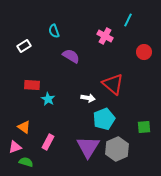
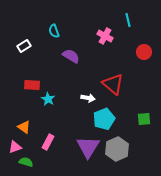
cyan line: rotated 40 degrees counterclockwise
green square: moved 8 px up
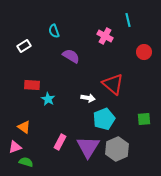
pink rectangle: moved 12 px right
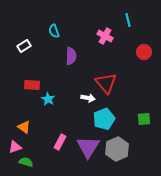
purple semicircle: rotated 60 degrees clockwise
red triangle: moved 7 px left, 1 px up; rotated 10 degrees clockwise
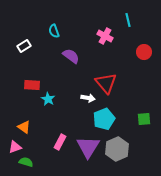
purple semicircle: rotated 54 degrees counterclockwise
